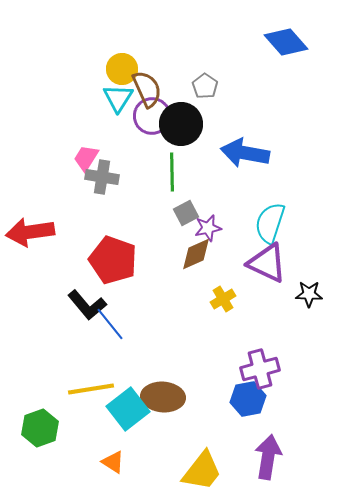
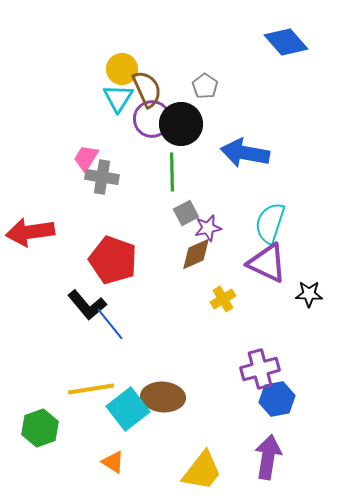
purple circle: moved 3 px down
blue hexagon: moved 29 px right
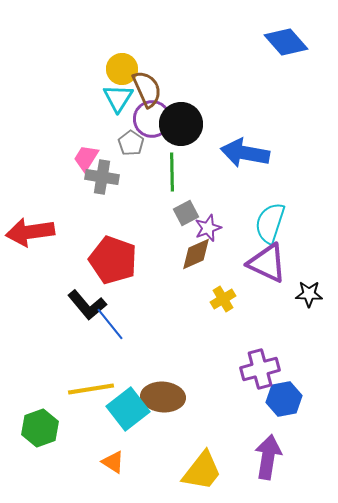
gray pentagon: moved 74 px left, 57 px down
purple star: rotated 8 degrees counterclockwise
blue hexagon: moved 7 px right
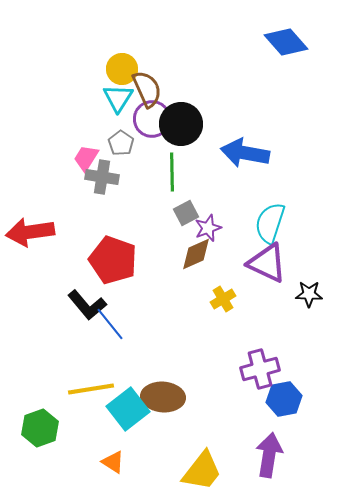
gray pentagon: moved 10 px left
purple arrow: moved 1 px right, 2 px up
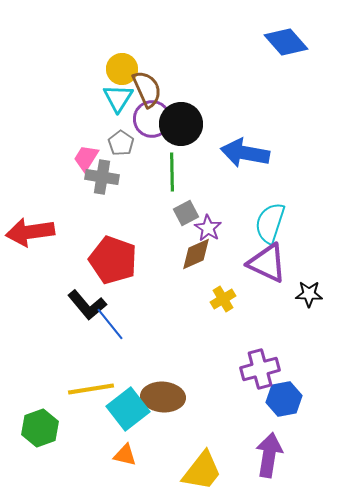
purple star: rotated 20 degrees counterclockwise
orange triangle: moved 12 px right, 7 px up; rotated 20 degrees counterclockwise
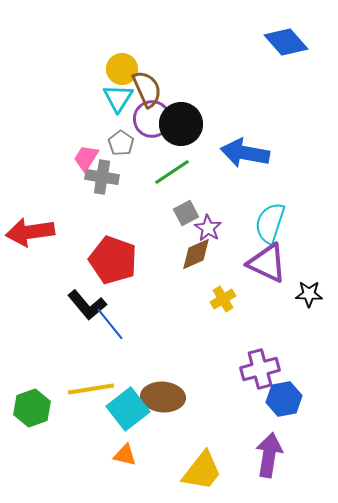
green line: rotated 57 degrees clockwise
green hexagon: moved 8 px left, 20 px up
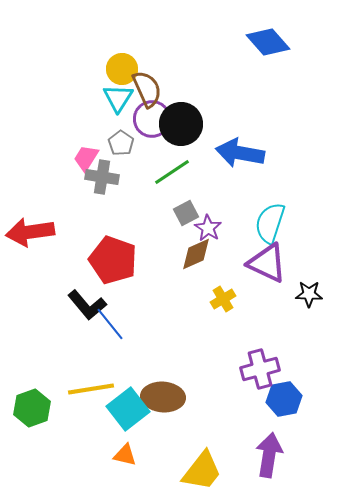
blue diamond: moved 18 px left
blue arrow: moved 5 px left
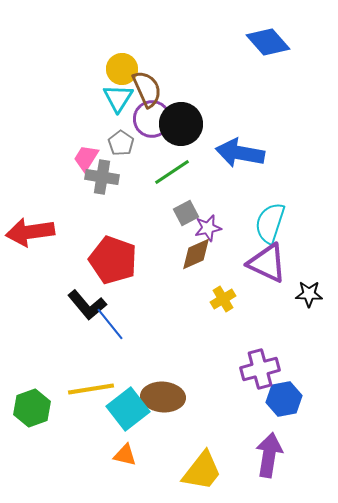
purple star: rotated 28 degrees clockwise
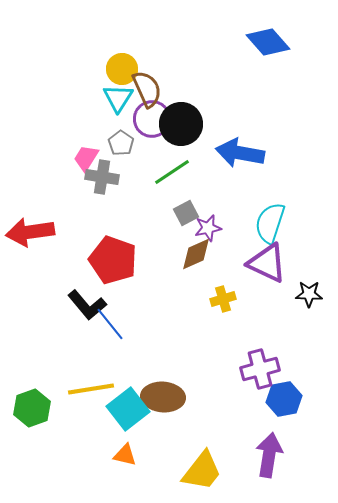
yellow cross: rotated 15 degrees clockwise
